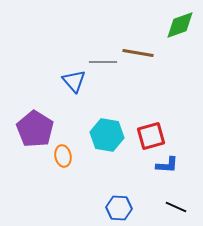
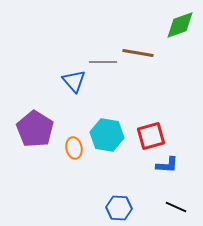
orange ellipse: moved 11 px right, 8 px up
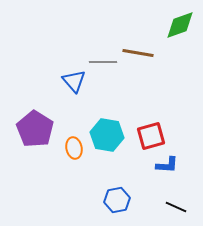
blue hexagon: moved 2 px left, 8 px up; rotated 15 degrees counterclockwise
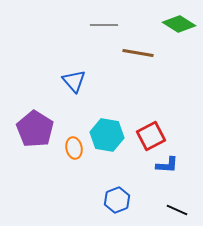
green diamond: moved 1 px left, 1 px up; rotated 52 degrees clockwise
gray line: moved 1 px right, 37 px up
red square: rotated 12 degrees counterclockwise
blue hexagon: rotated 10 degrees counterclockwise
black line: moved 1 px right, 3 px down
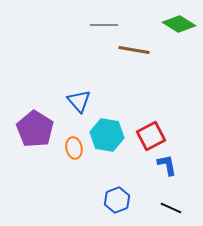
brown line: moved 4 px left, 3 px up
blue triangle: moved 5 px right, 20 px down
blue L-shape: rotated 105 degrees counterclockwise
black line: moved 6 px left, 2 px up
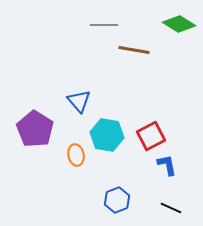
orange ellipse: moved 2 px right, 7 px down
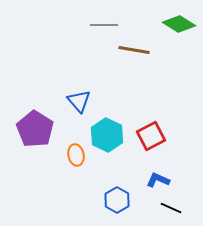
cyan hexagon: rotated 16 degrees clockwise
blue L-shape: moved 9 px left, 15 px down; rotated 55 degrees counterclockwise
blue hexagon: rotated 10 degrees counterclockwise
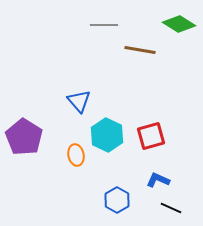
brown line: moved 6 px right
purple pentagon: moved 11 px left, 8 px down
red square: rotated 12 degrees clockwise
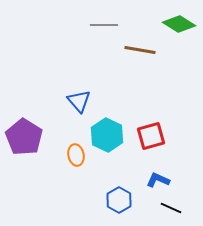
blue hexagon: moved 2 px right
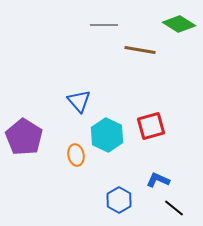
red square: moved 10 px up
black line: moved 3 px right; rotated 15 degrees clockwise
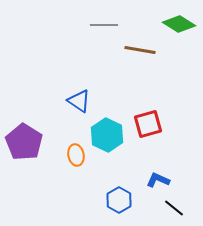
blue triangle: rotated 15 degrees counterclockwise
red square: moved 3 px left, 2 px up
purple pentagon: moved 5 px down
